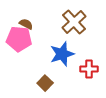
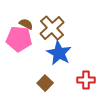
brown cross: moved 22 px left, 6 px down
blue star: moved 3 px left, 1 px up; rotated 25 degrees counterclockwise
red cross: moved 3 px left, 11 px down
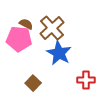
brown square: moved 12 px left
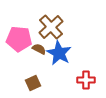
brown semicircle: moved 13 px right, 25 px down
brown cross: moved 1 px left, 1 px up
brown square: rotated 21 degrees clockwise
